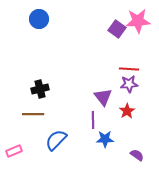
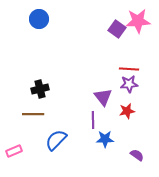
red star: rotated 21 degrees clockwise
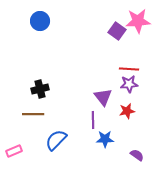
blue circle: moved 1 px right, 2 px down
purple square: moved 2 px down
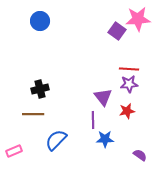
pink star: moved 2 px up
purple semicircle: moved 3 px right
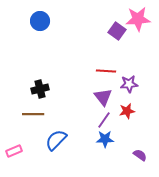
red line: moved 23 px left, 2 px down
purple line: moved 11 px right; rotated 36 degrees clockwise
